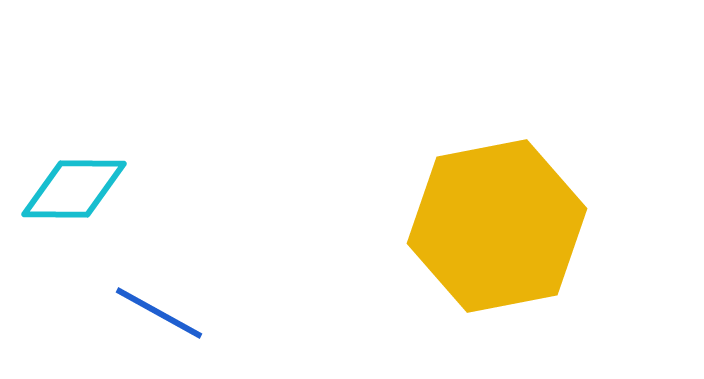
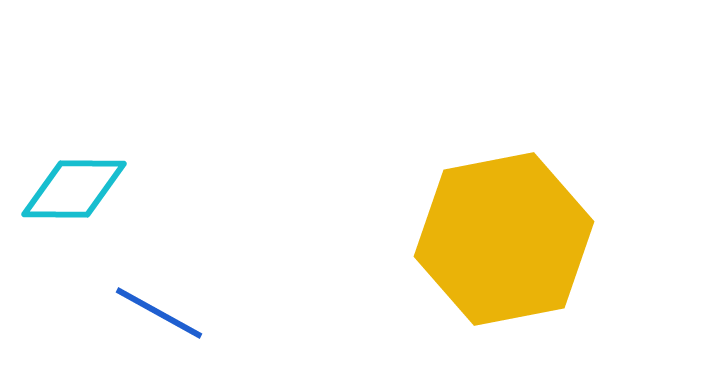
yellow hexagon: moved 7 px right, 13 px down
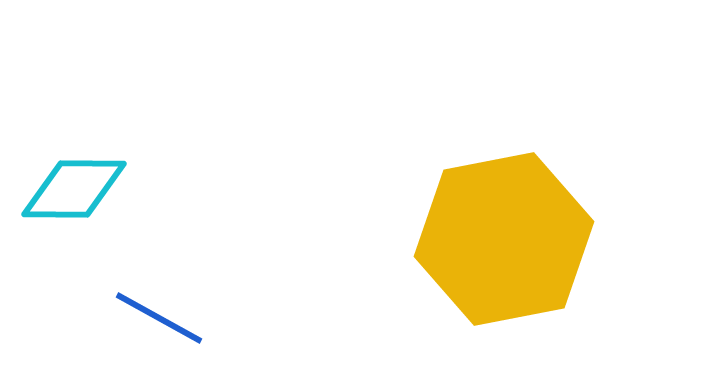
blue line: moved 5 px down
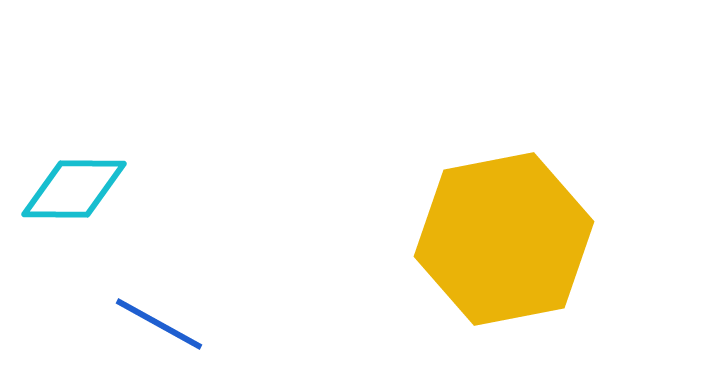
blue line: moved 6 px down
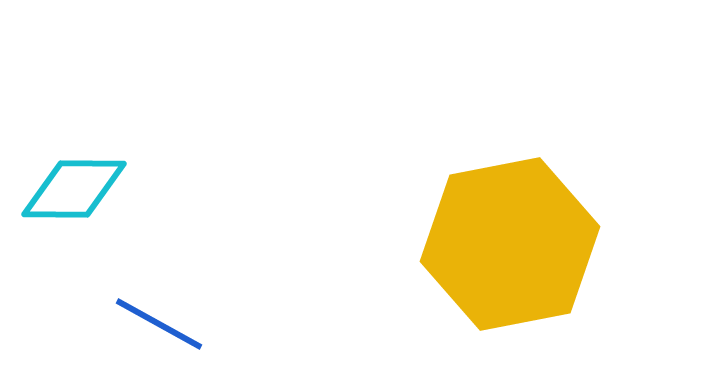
yellow hexagon: moved 6 px right, 5 px down
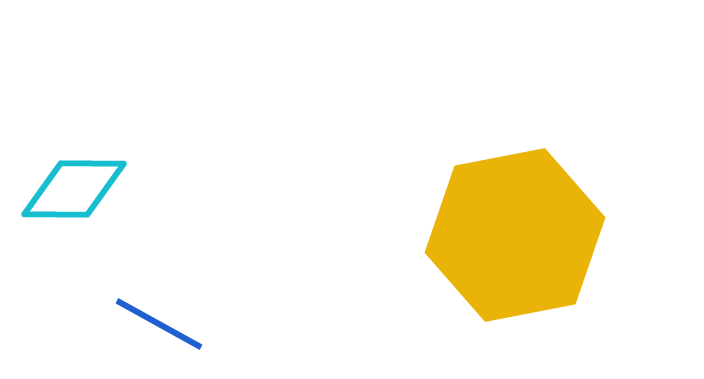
yellow hexagon: moved 5 px right, 9 px up
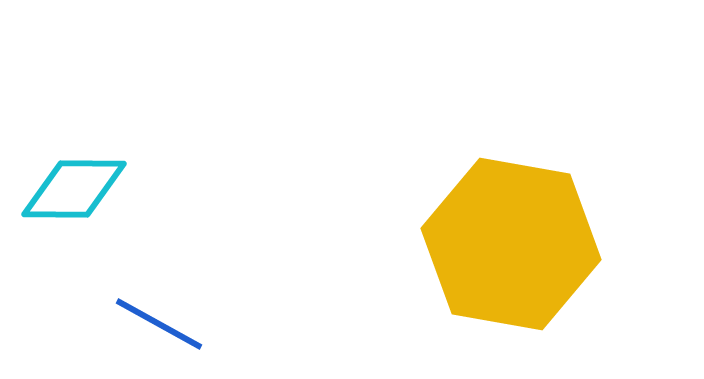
yellow hexagon: moved 4 px left, 9 px down; rotated 21 degrees clockwise
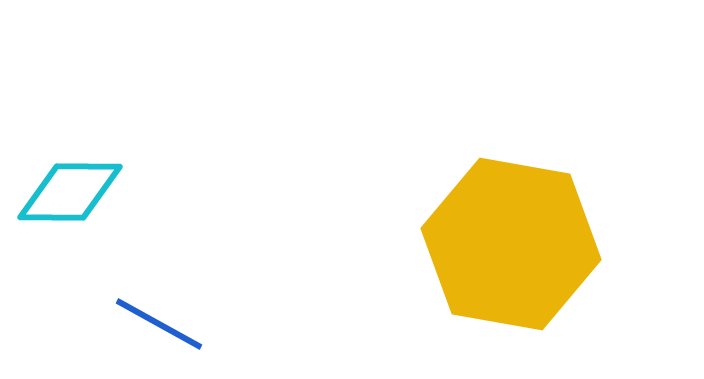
cyan diamond: moved 4 px left, 3 px down
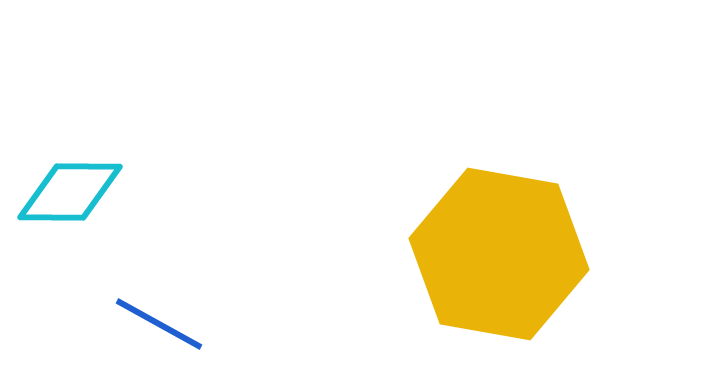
yellow hexagon: moved 12 px left, 10 px down
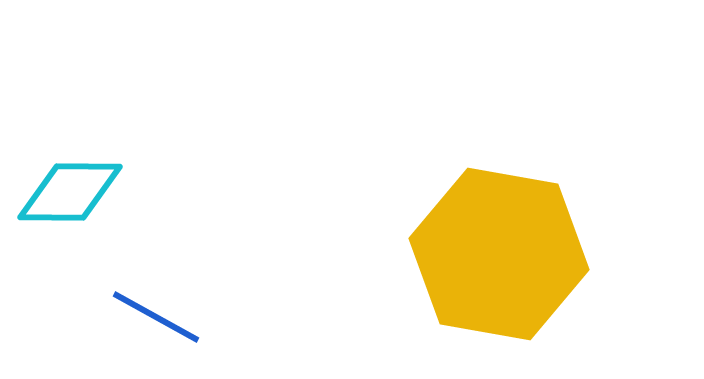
blue line: moved 3 px left, 7 px up
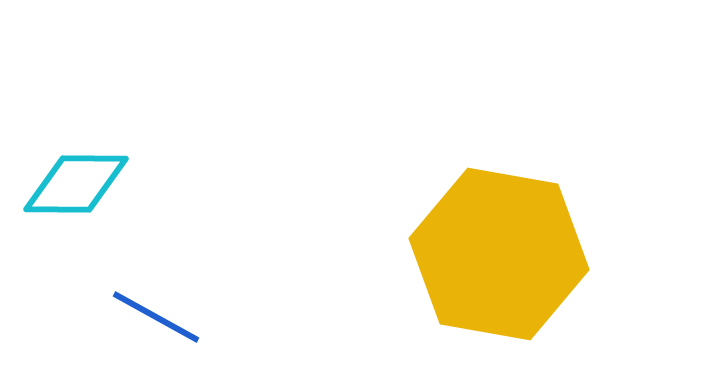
cyan diamond: moved 6 px right, 8 px up
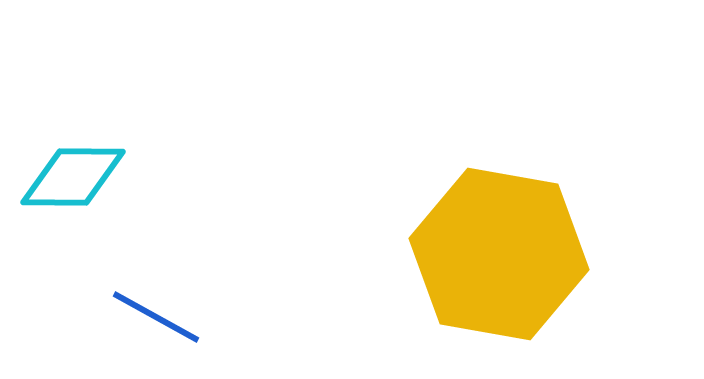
cyan diamond: moved 3 px left, 7 px up
